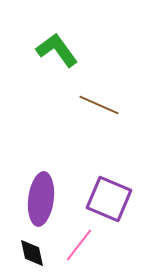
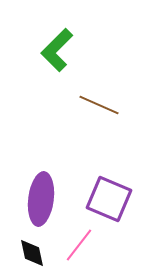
green L-shape: rotated 99 degrees counterclockwise
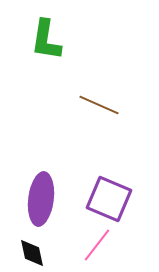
green L-shape: moved 11 px left, 10 px up; rotated 36 degrees counterclockwise
pink line: moved 18 px right
